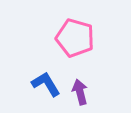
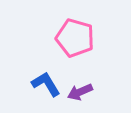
purple arrow: rotated 100 degrees counterclockwise
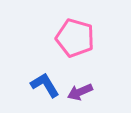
blue L-shape: moved 1 px left, 1 px down
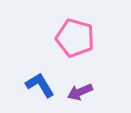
blue L-shape: moved 5 px left
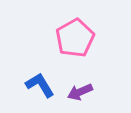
pink pentagon: rotated 27 degrees clockwise
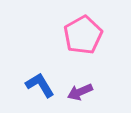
pink pentagon: moved 8 px right, 3 px up
